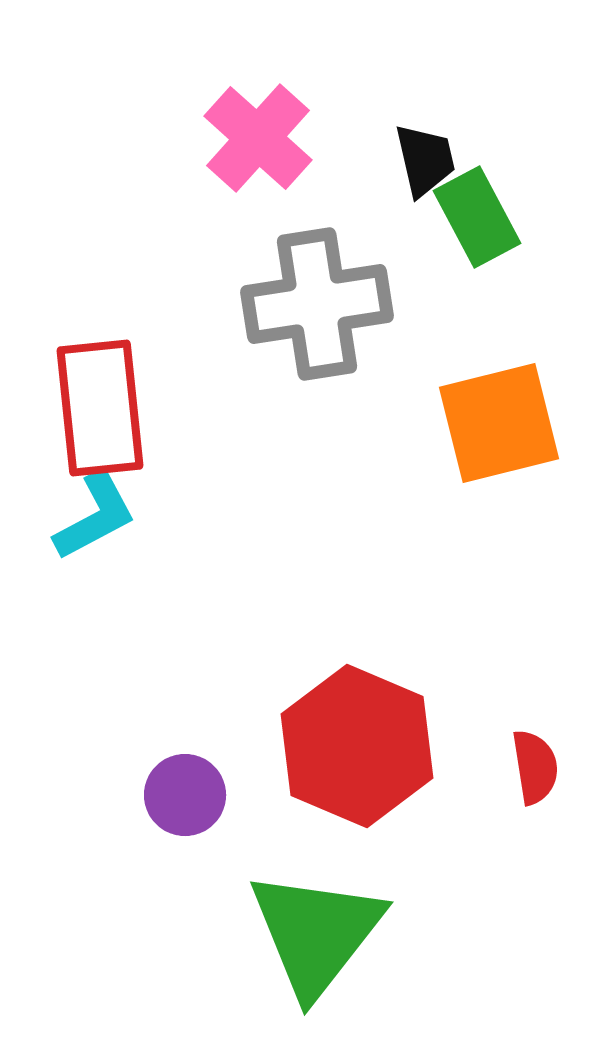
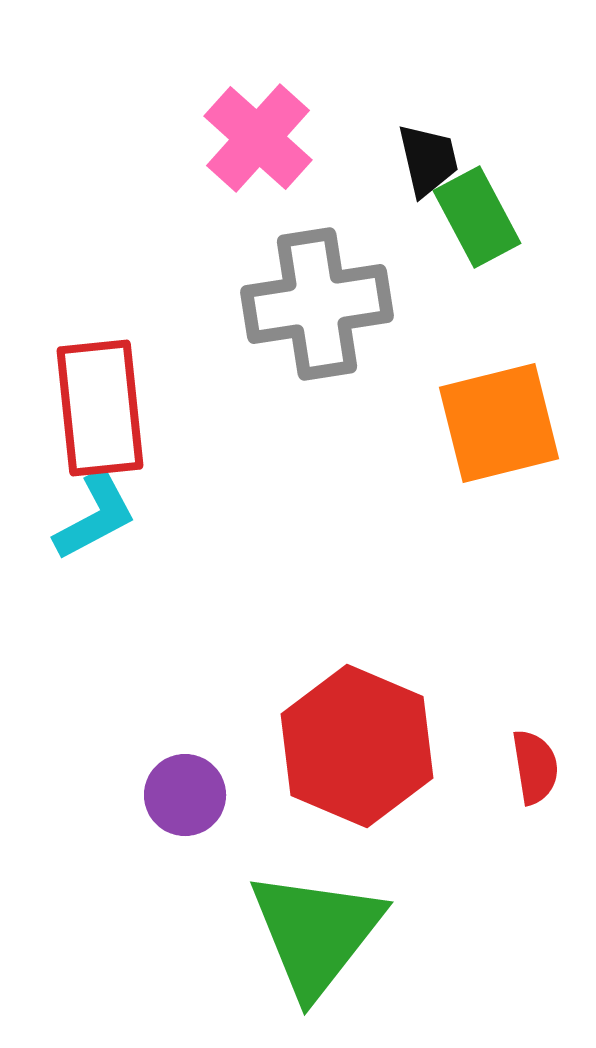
black trapezoid: moved 3 px right
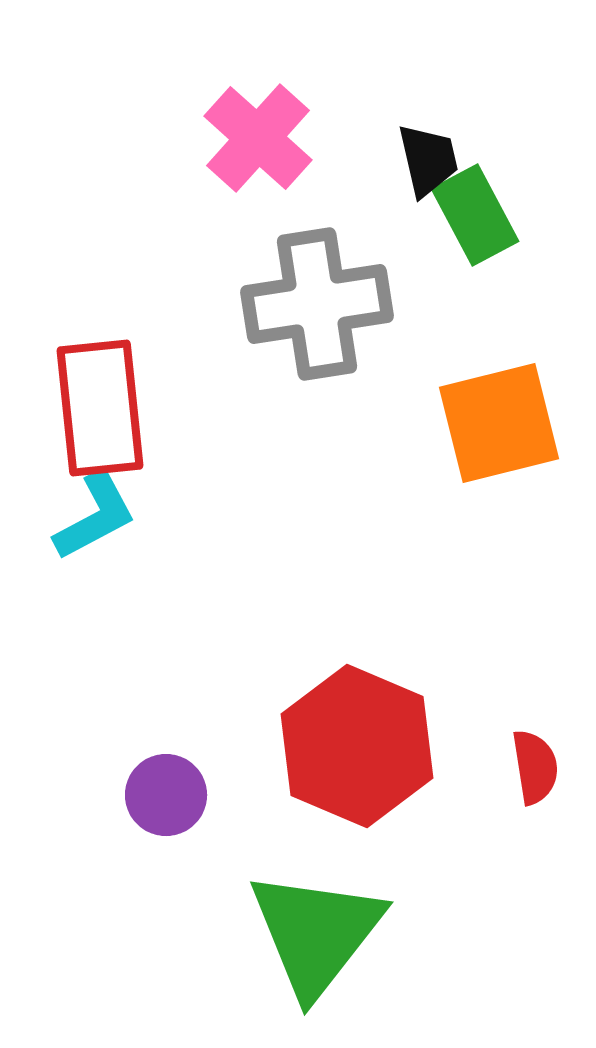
green rectangle: moved 2 px left, 2 px up
purple circle: moved 19 px left
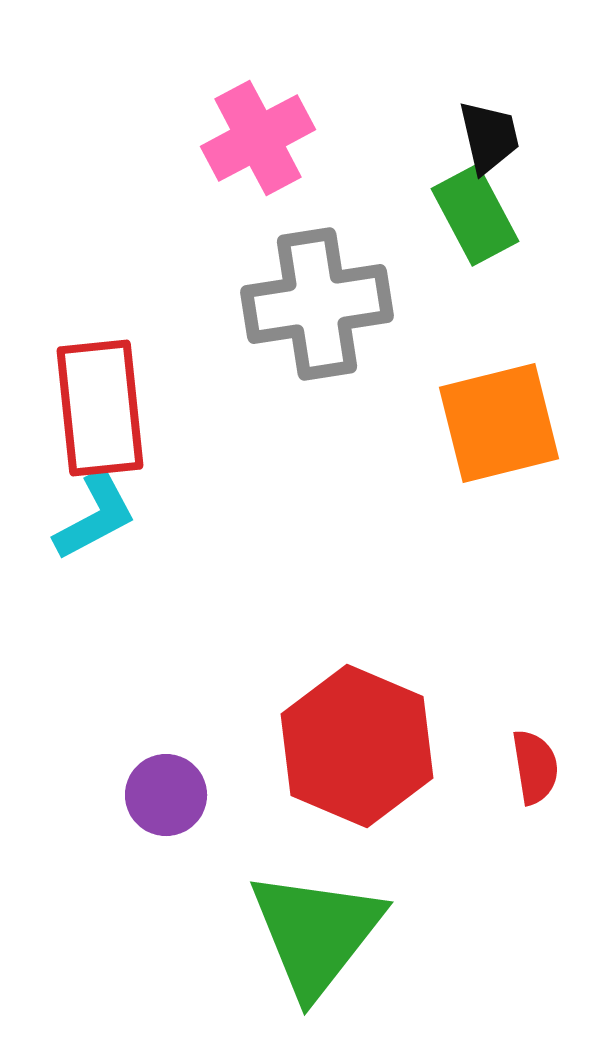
pink cross: rotated 20 degrees clockwise
black trapezoid: moved 61 px right, 23 px up
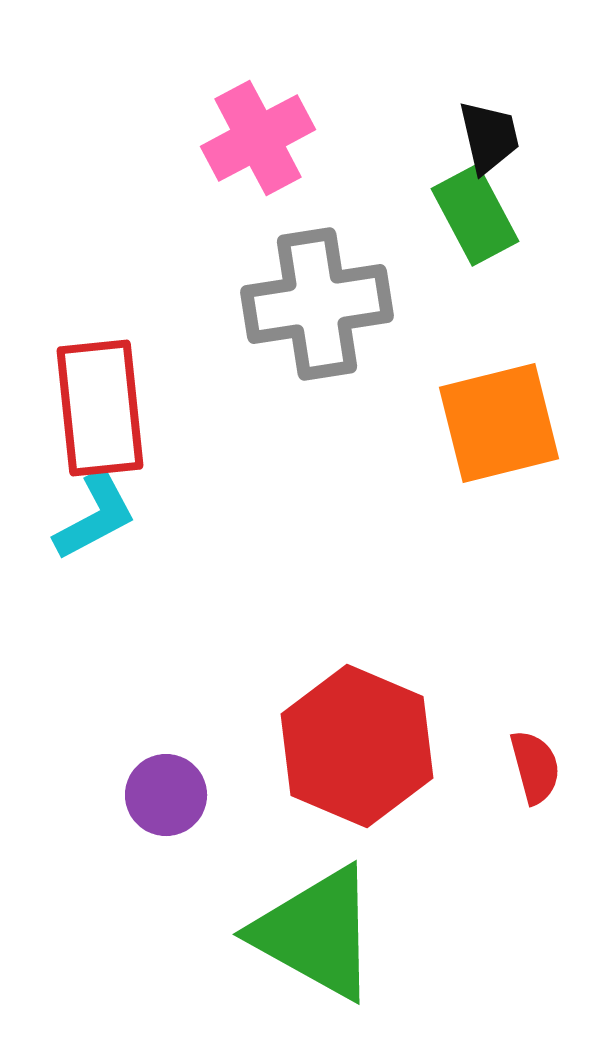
red semicircle: rotated 6 degrees counterclockwise
green triangle: rotated 39 degrees counterclockwise
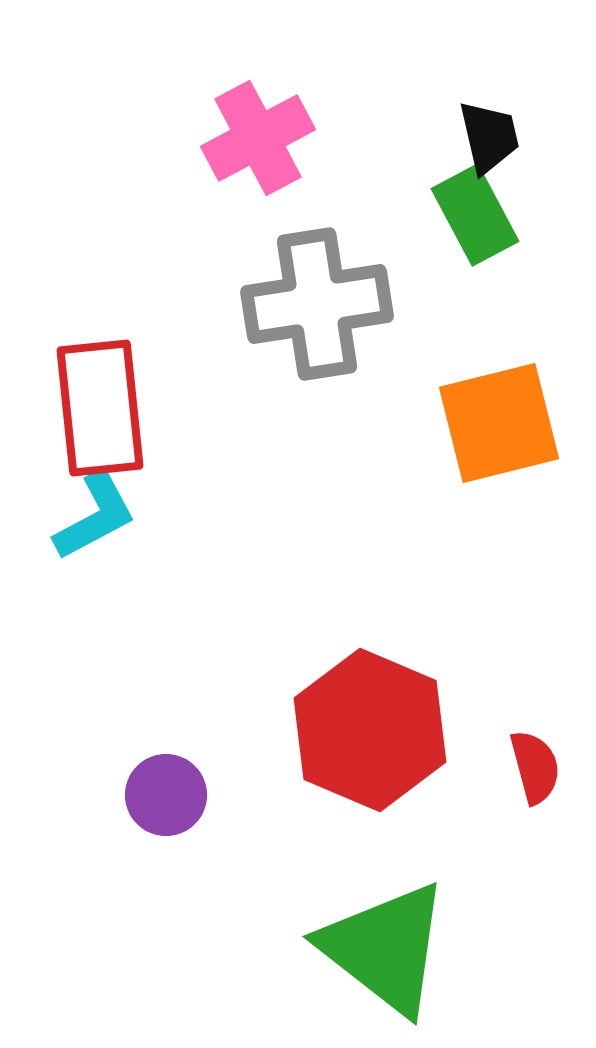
red hexagon: moved 13 px right, 16 px up
green triangle: moved 69 px right, 15 px down; rotated 9 degrees clockwise
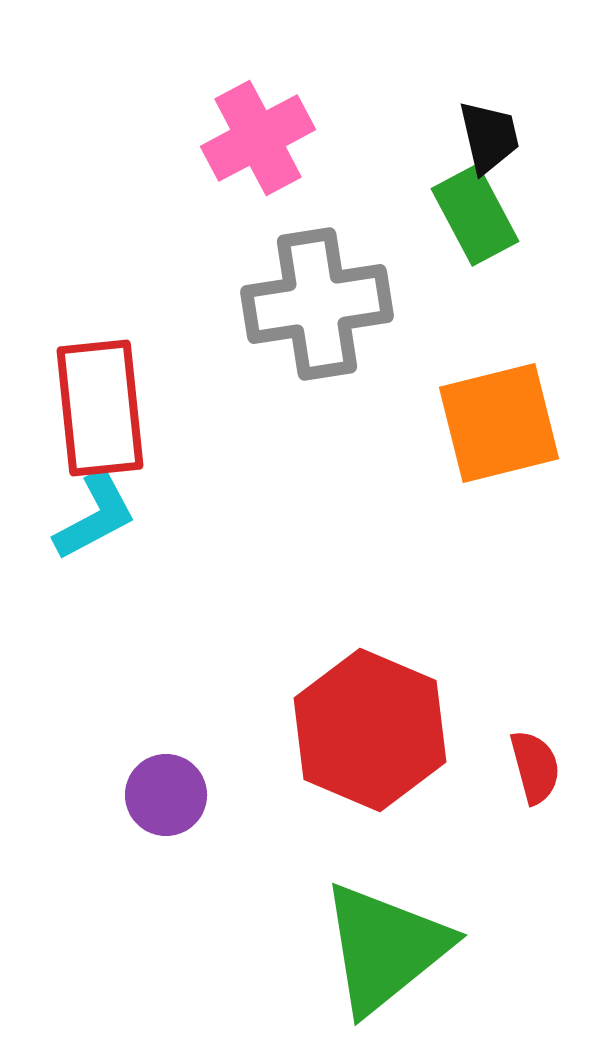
green triangle: rotated 43 degrees clockwise
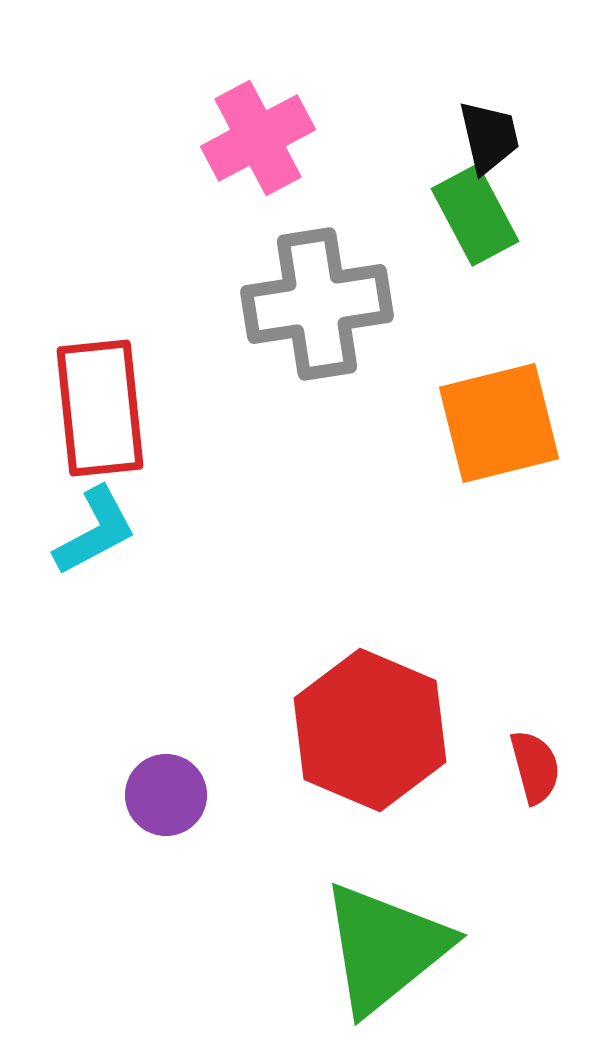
cyan L-shape: moved 15 px down
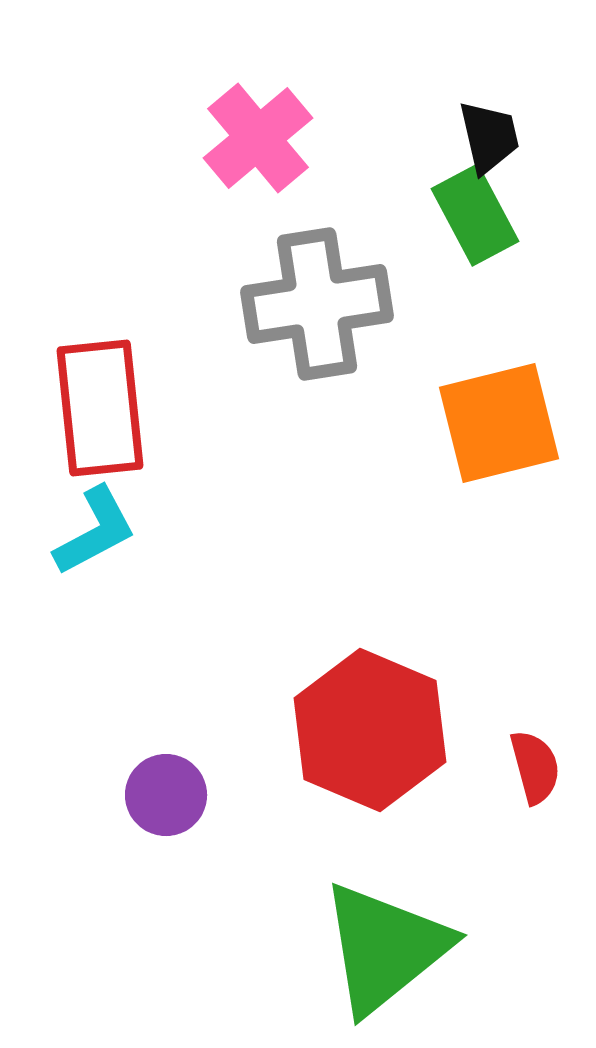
pink cross: rotated 12 degrees counterclockwise
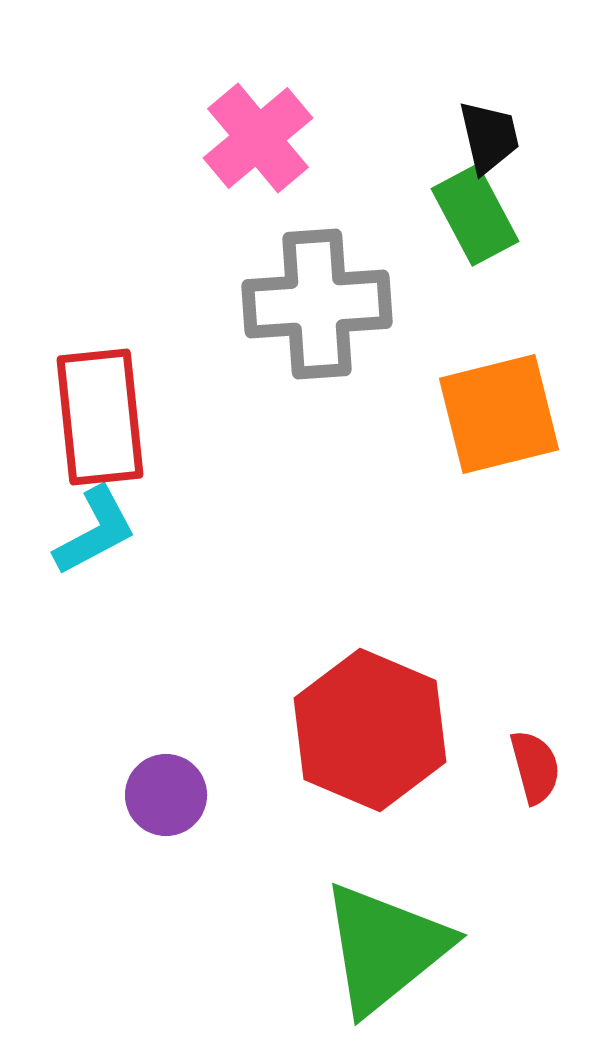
gray cross: rotated 5 degrees clockwise
red rectangle: moved 9 px down
orange square: moved 9 px up
